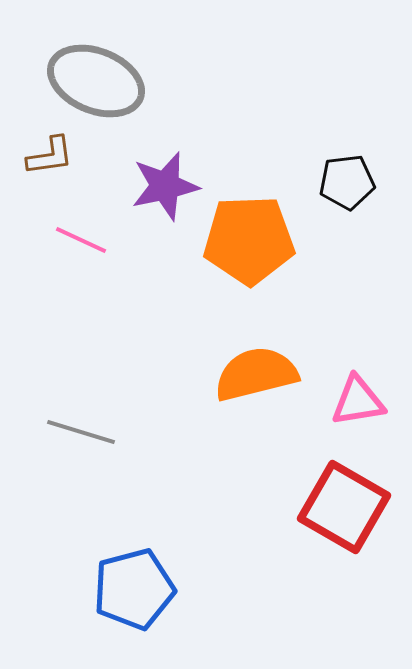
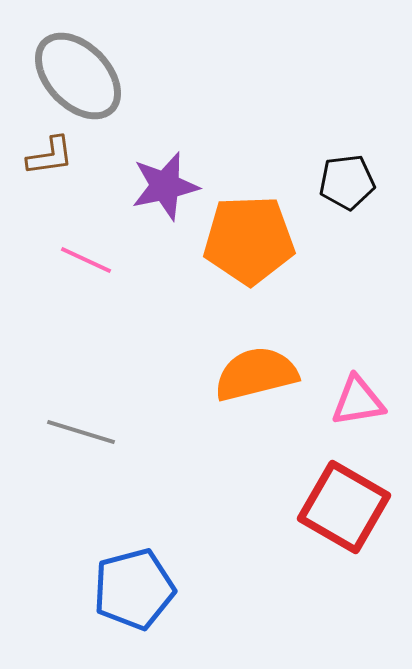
gray ellipse: moved 18 px left, 5 px up; rotated 24 degrees clockwise
pink line: moved 5 px right, 20 px down
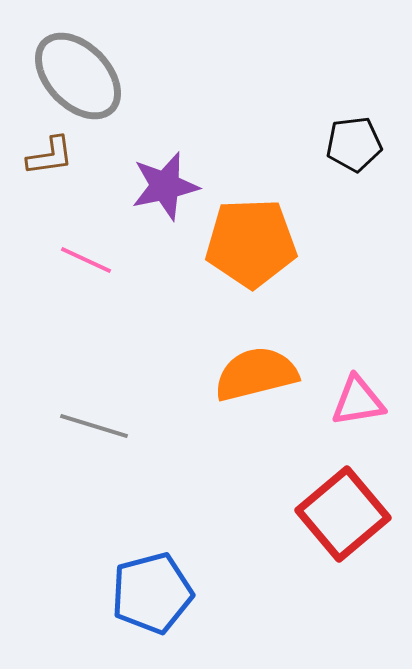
black pentagon: moved 7 px right, 38 px up
orange pentagon: moved 2 px right, 3 px down
gray line: moved 13 px right, 6 px up
red square: moved 1 px left, 7 px down; rotated 20 degrees clockwise
blue pentagon: moved 18 px right, 4 px down
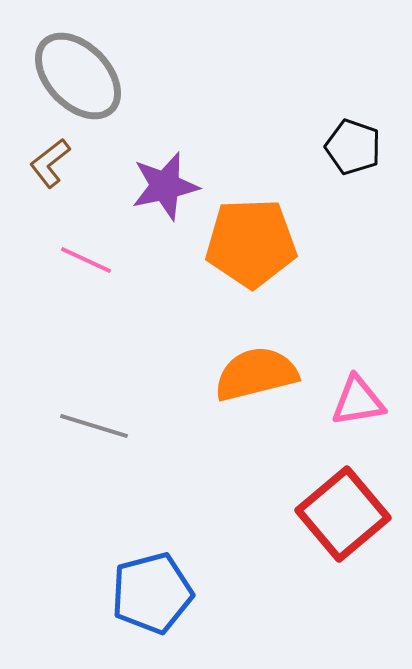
black pentagon: moved 1 px left, 3 px down; rotated 26 degrees clockwise
brown L-shape: moved 7 px down; rotated 150 degrees clockwise
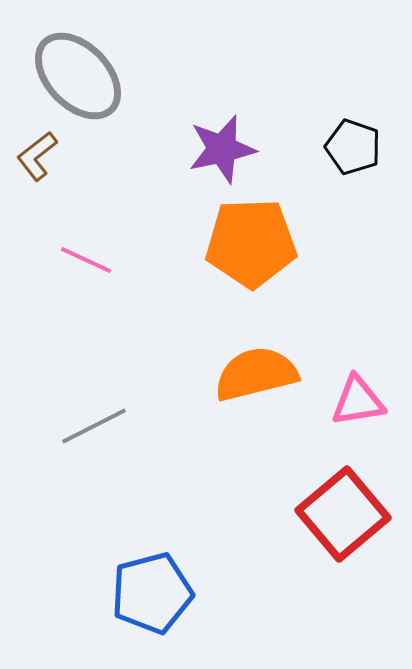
brown L-shape: moved 13 px left, 7 px up
purple star: moved 57 px right, 37 px up
gray line: rotated 44 degrees counterclockwise
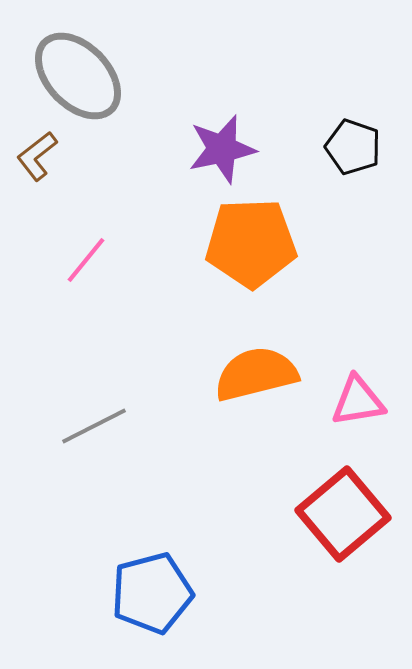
pink line: rotated 76 degrees counterclockwise
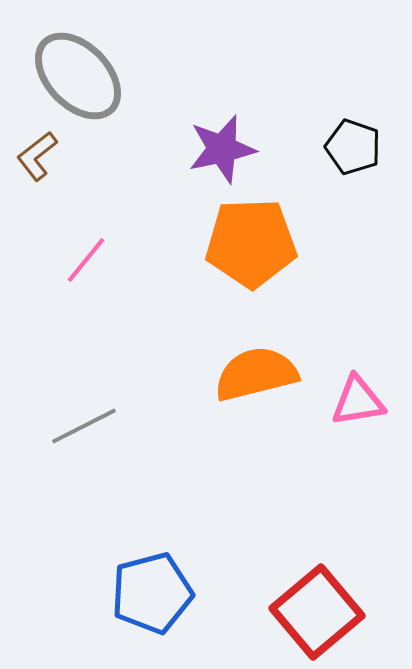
gray line: moved 10 px left
red square: moved 26 px left, 98 px down
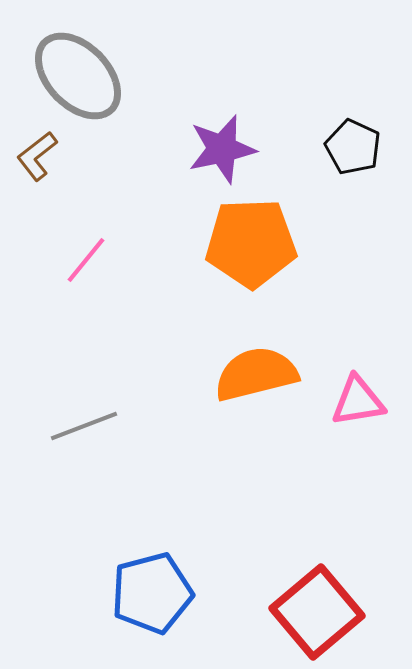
black pentagon: rotated 6 degrees clockwise
gray line: rotated 6 degrees clockwise
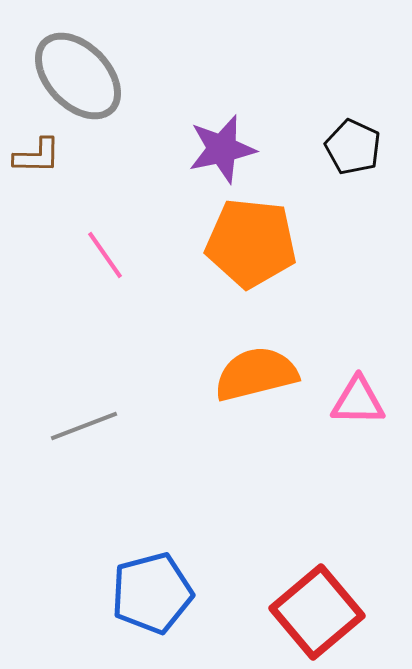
brown L-shape: rotated 141 degrees counterclockwise
orange pentagon: rotated 8 degrees clockwise
pink line: moved 19 px right, 5 px up; rotated 74 degrees counterclockwise
pink triangle: rotated 10 degrees clockwise
